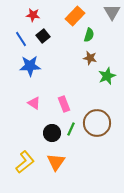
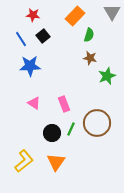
yellow L-shape: moved 1 px left, 1 px up
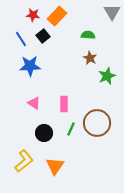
orange rectangle: moved 18 px left
green semicircle: moved 1 px left; rotated 104 degrees counterclockwise
brown star: rotated 16 degrees clockwise
pink rectangle: rotated 21 degrees clockwise
black circle: moved 8 px left
orange triangle: moved 1 px left, 4 px down
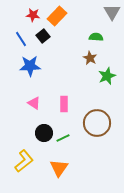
green semicircle: moved 8 px right, 2 px down
green line: moved 8 px left, 9 px down; rotated 40 degrees clockwise
orange triangle: moved 4 px right, 2 px down
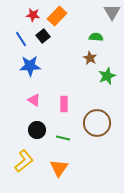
pink triangle: moved 3 px up
black circle: moved 7 px left, 3 px up
green line: rotated 40 degrees clockwise
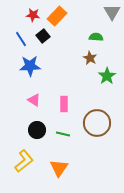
green star: rotated 12 degrees counterclockwise
green line: moved 4 px up
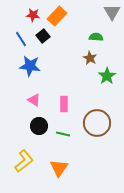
blue star: rotated 10 degrees clockwise
black circle: moved 2 px right, 4 px up
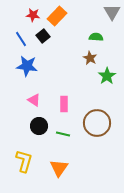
blue star: moved 3 px left
yellow L-shape: rotated 35 degrees counterclockwise
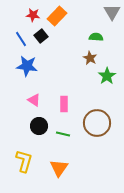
black square: moved 2 px left
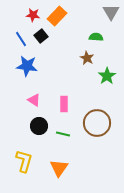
gray triangle: moved 1 px left
brown star: moved 3 px left
